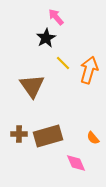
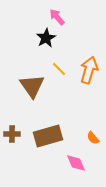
pink arrow: moved 1 px right
yellow line: moved 4 px left, 6 px down
brown cross: moved 7 px left
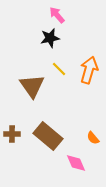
pink arrow: moved 2 px up
black star: moved 4 px right; rotated 18 degrees clockwise
brown rectangle: rotated 56 degrees clockwise
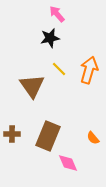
pink arrow: moved 1 px up
brown rectangle: rotated 72 degrees clockwise
pink diamond: moved 8 px left
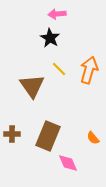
pink arrow: rotated 54 degrees counterclockwise
black star: rotated 30 degrees counterclockwise
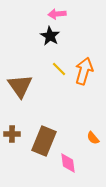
black star: moved 2 px up
orange arrow: moved 5 px left, 1 px down
brown triangle: moved 12 px left
brown rectangle: moved 4 px left, 5 px down
pink diamond: rotated 15 degrees clockwise
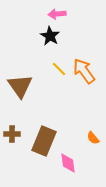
orange arrow: rotated 52 degrees counterclockwise
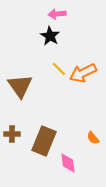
orange arrow: moved 1 px left, 2 px down; rotated 80 degrees counterclockwise
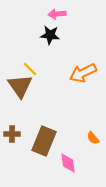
black star: moved 1 px up; rotated 24 degrees counterclockwise
yellow line: moved 29 px left
